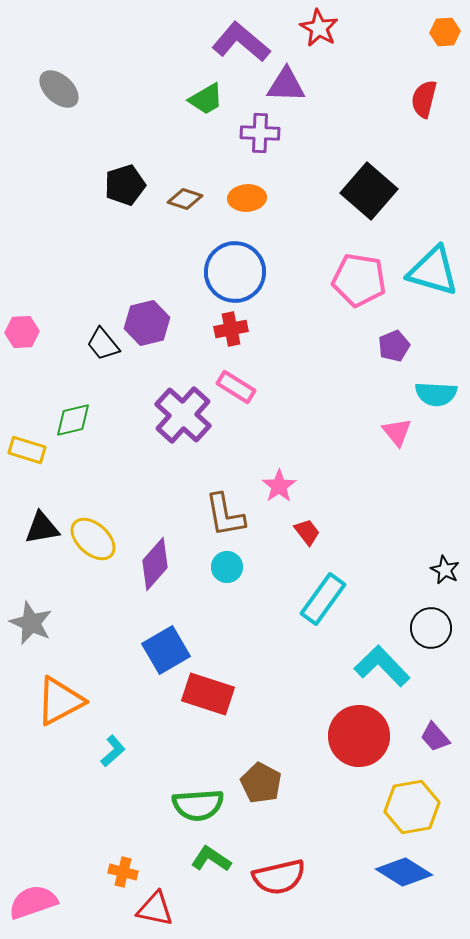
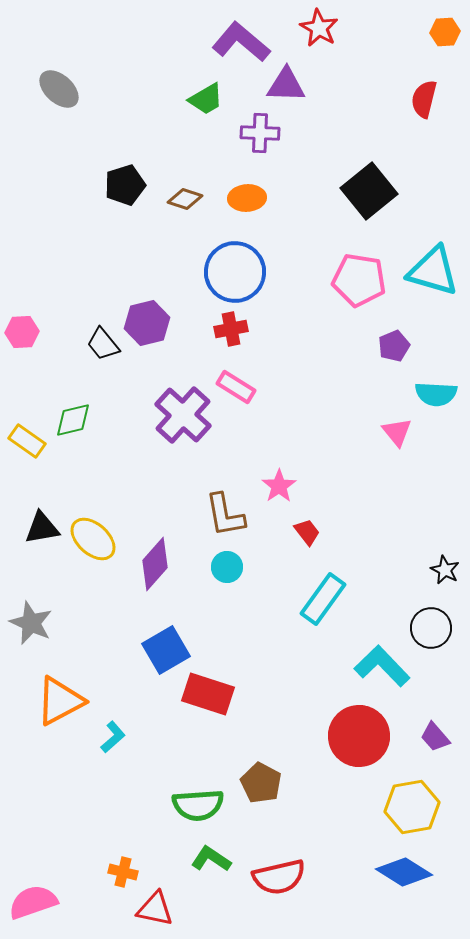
black square at (369, 191): rotated 10 degrees clockwise
yellow rectangle at (27, 450): moved 9 px up; rotated 18 degrees clockwise
cyan L-shape at (113, 751): moved 14 px up
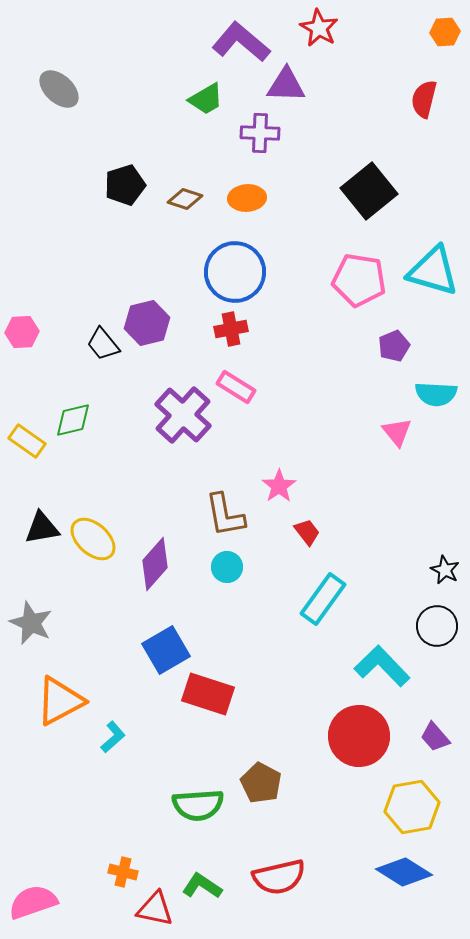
black circle at (431, 628): moved 6 px right, 2 px up
green L-shape at (211, 859): moved 9 px left, 27 px down
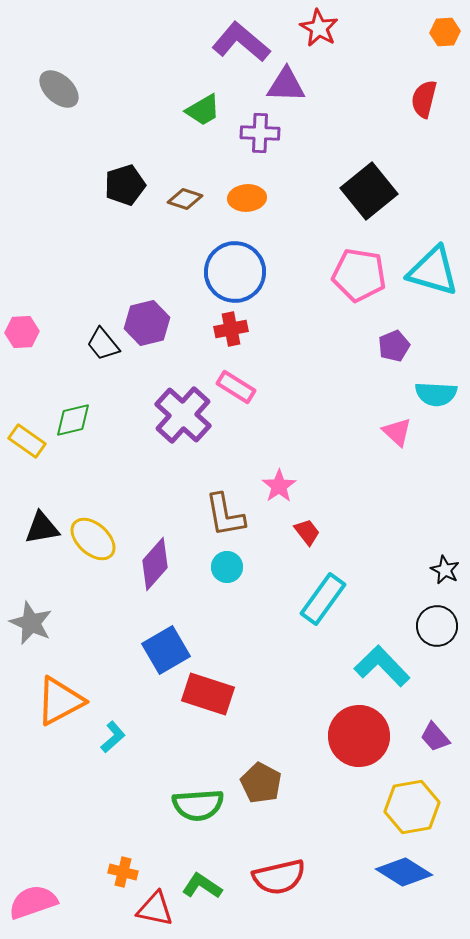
green trapezoid at (206, 99): moved 3 px left, 11 px down
pink pentagon at (359, 280): moved 5 px up
pink triangle at (397, 432): rotated 8 degrees counterclockwise
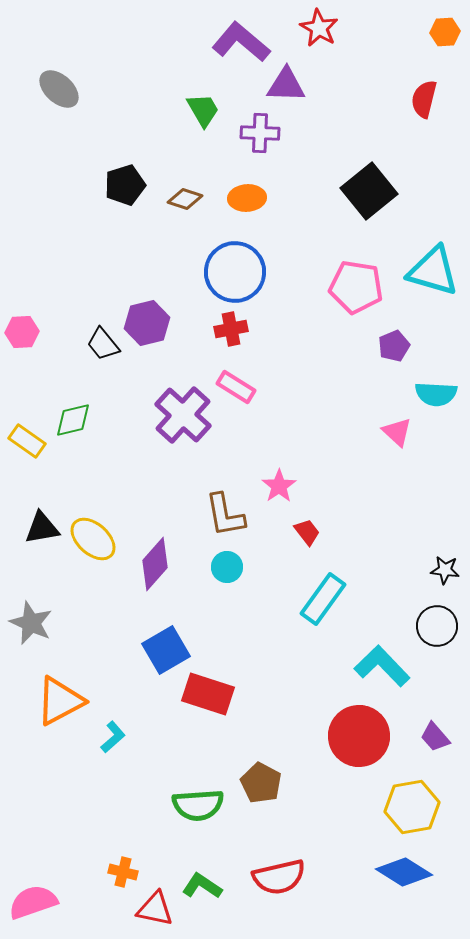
green trapezoid at (203, 110): rotated 90 degrees counterclockwise
pink pentagon at (359, 275): moved 3 px left, 12 px down
black star at (445, 570): rotated 20 degrees counterclockwise
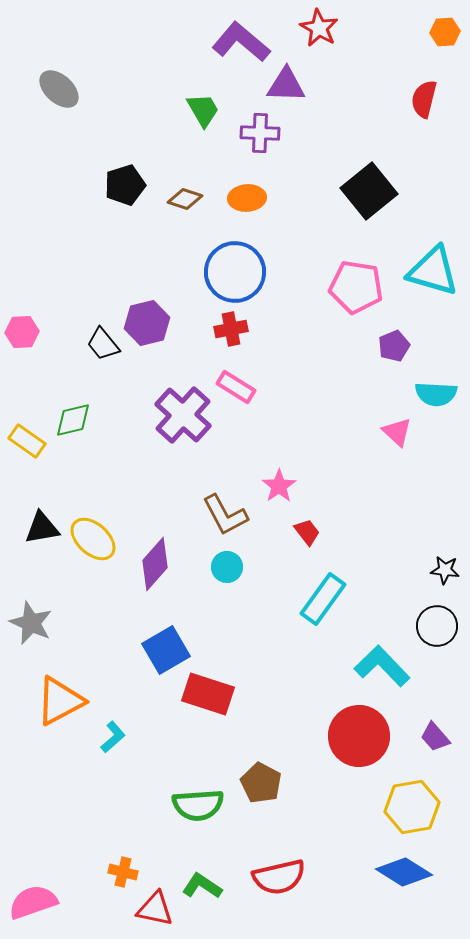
brown L-shape at (225, 515): rotated 18 degrees counterclockwise
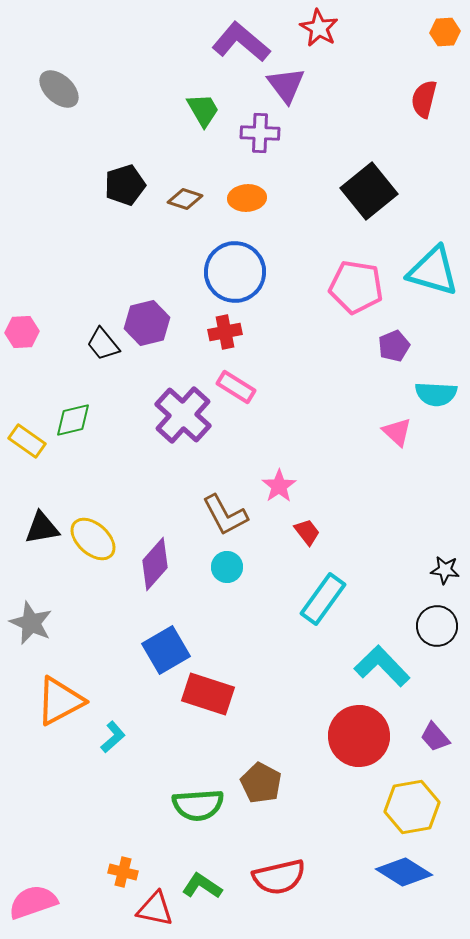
purple triangle at (286, 85): rotated 51 degrees clockwise
red cross at (231, 329): moved 6 px left, 3 px down
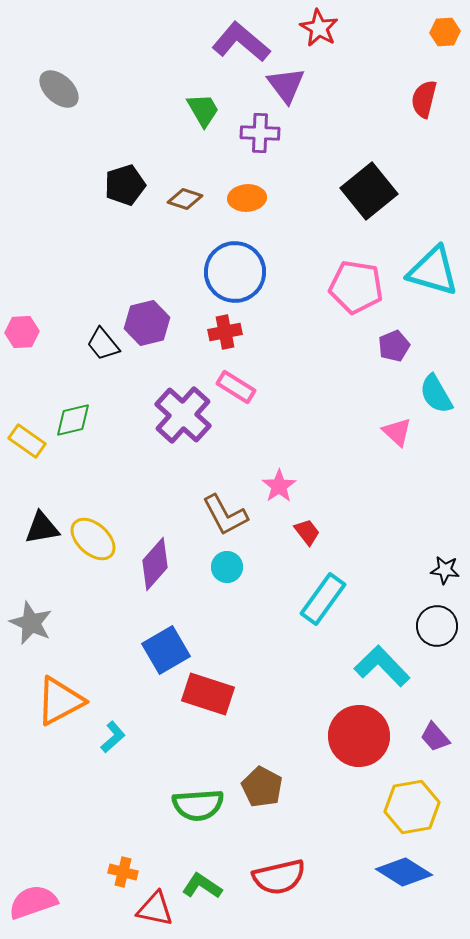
cyan semicircle at (436, 394): rotated 57 degrees clockwise
brown pentagon at (261, 783): moved 1 px right, 4 px down
